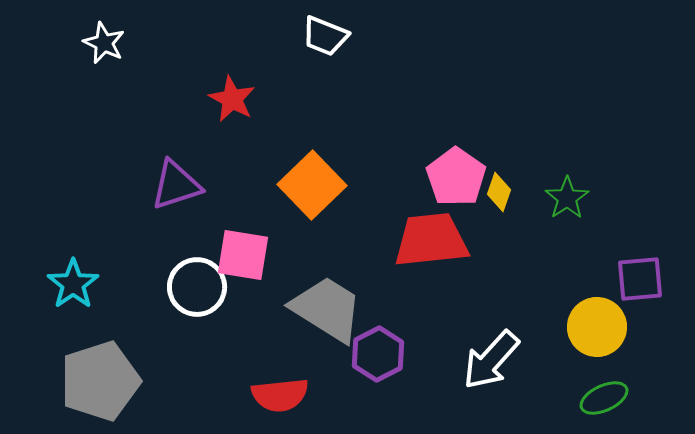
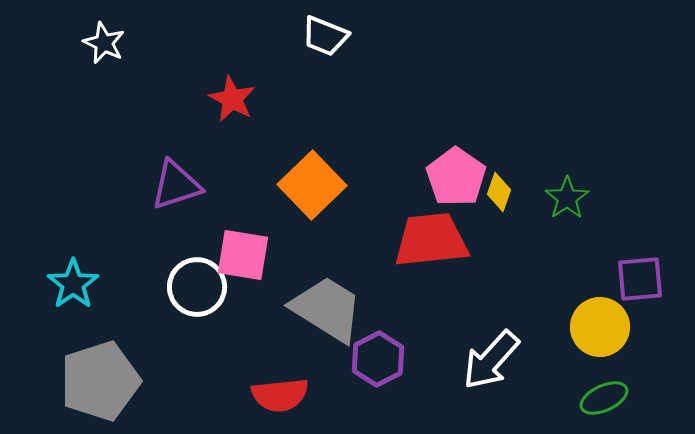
yellow circle: moved 3 px right
purple hexagon: moved 5 px down
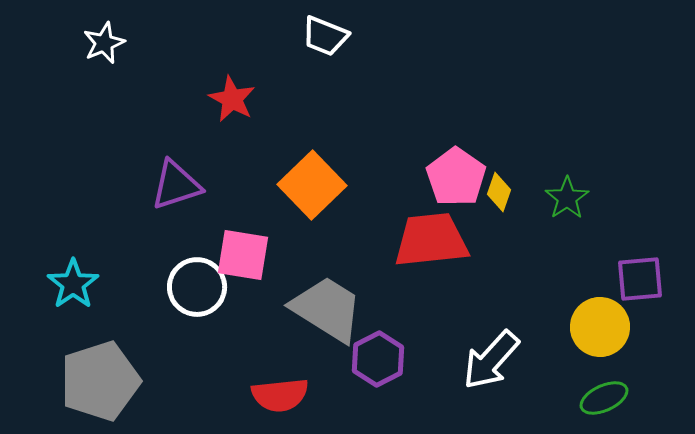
white star: rotated 24 degrees clockwise
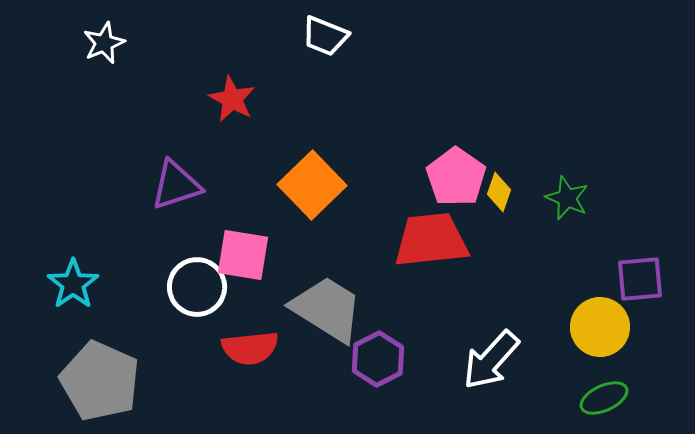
green star: rotated 15 degrees counterclockwise
gray pentagon: rotated 30 degrees counterclockwise
red semicircle: moved 30 px left, 47 px up
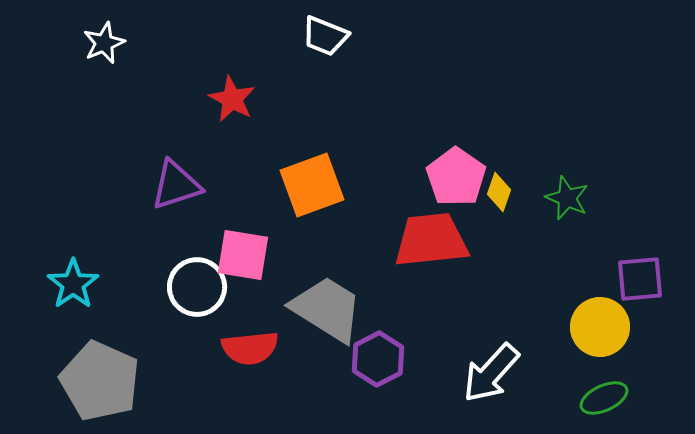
orange square: rotated 24 degrees clockwise
white arrow: moved 13 px down
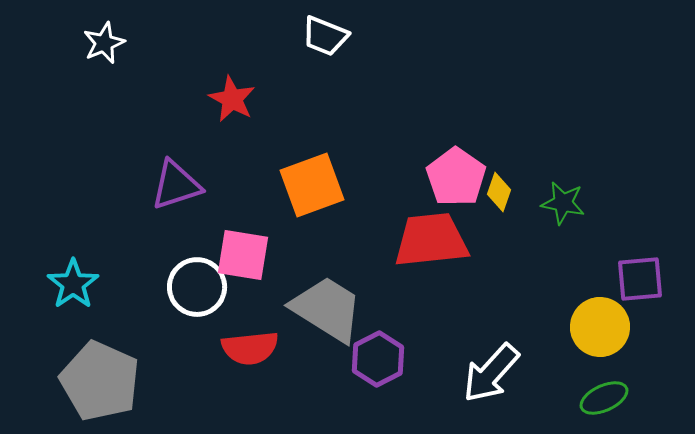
green star: moved 4 px left, 5 px down; rotated 12 degrees counterclockwise
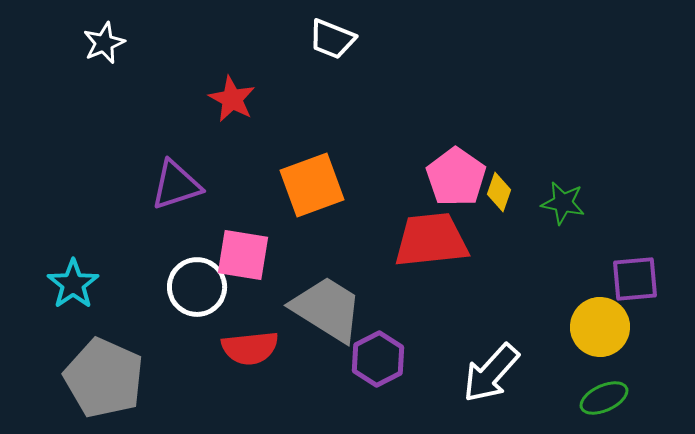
white trapezoid: moved 7 px right, 3 px down
purple square: moved 5 px left
gray pentagon: moved 4 px right, 3 px up
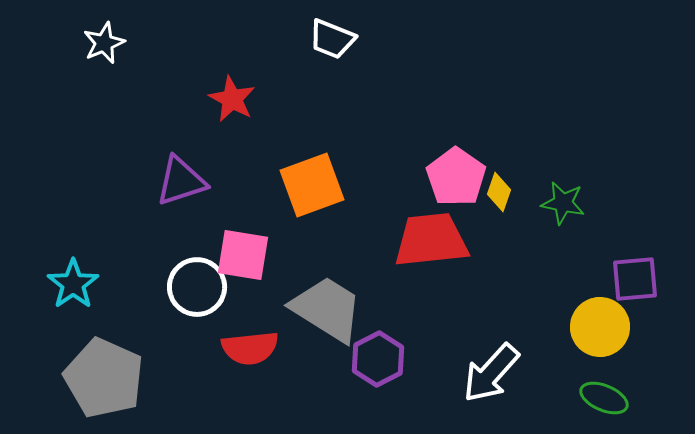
purple triangle: moved 5 px right, 4 px up
green ellipse: rotated 48 degrees clockwise
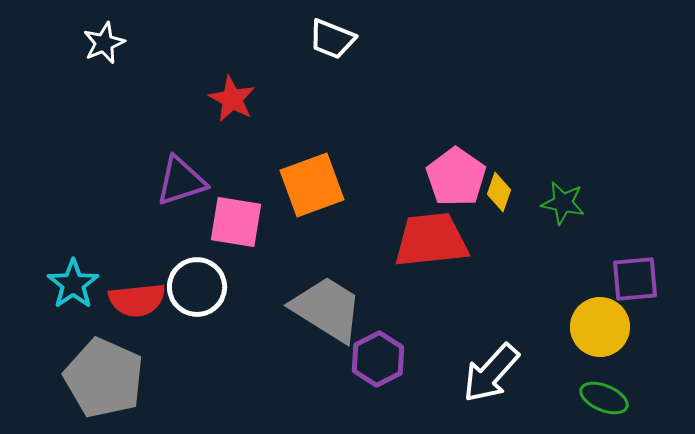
pink square: moved 7 px left, 33 px up
red semicircle: moved 113 px left, 48 px up
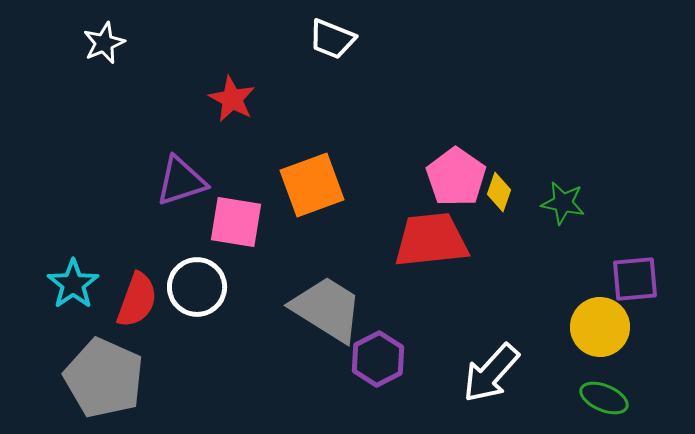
red semicircle: rotated 64 degrees counterclockwise
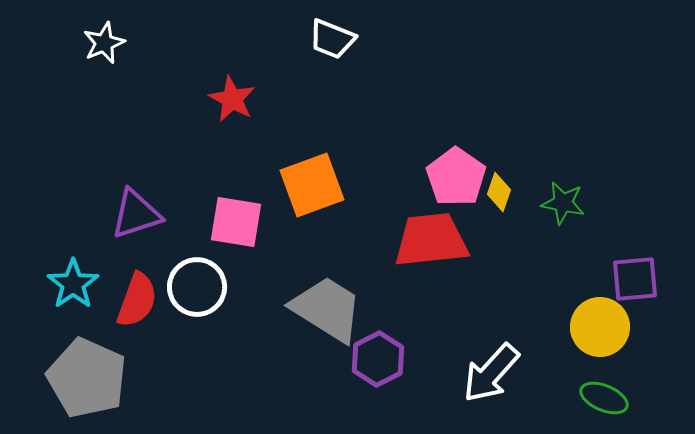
purple triangle: moved 45 px left, 33 px down
gray pentagon: moved 17 px left
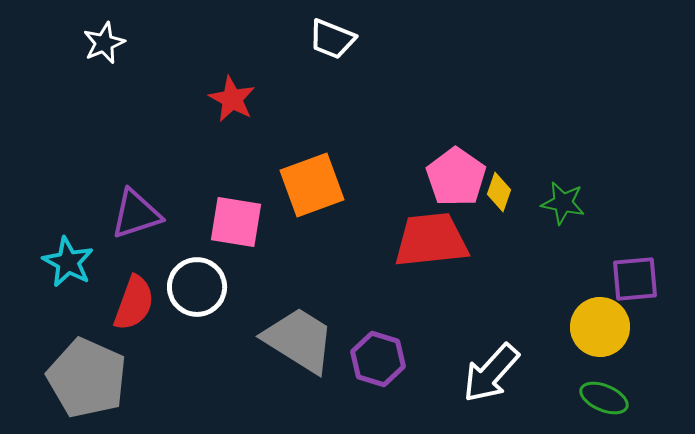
cyan star: moved 5 px left, 22 px up; rotated 9 degrees counterclockwise
red semicircle: moved 3 px left, 3 px down
gray trapezoid: moved 28 px left, 31 px down
purple hexagon: rotated 16 degrees counterclockwise
